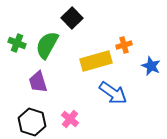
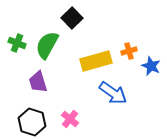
orange cross: moved 5 px right, 6 px down
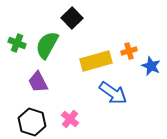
purple trapezoid: rotated 10 degrees counterclockwise
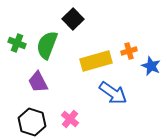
black square: moved 1 px right, 1 px down
green semicircle: rotated 8 degrees counterclockwise
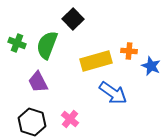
orange cross: rotated 21 degrees clockwise
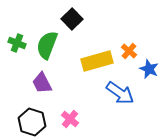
black square: moved 1 px left
orange cross: rotated 35 degrees clockwise
yellow rectangle: moved 1 px right
blue star: moved 2 px left, 3 px down
purple trapezoid: moved 4 px right, 1 px down
blue arrow: moved 7 px right
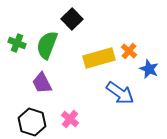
yellow rectangle: moved 2 px right, 3 px up
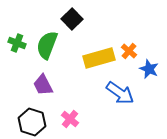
purple trapezoid: moved 1 px right, 2 px down
